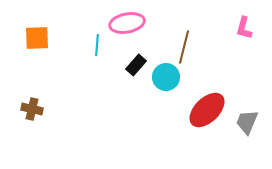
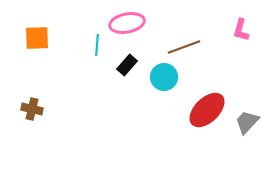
pink L-shape: moved 3 px left, 2 px down
brown line: rotated 56 degrees clockwise
black rectangle: moved 9 px left
cyan circle: moved 2 px left
gray trapezoid: rotated 20 degrees clockwise
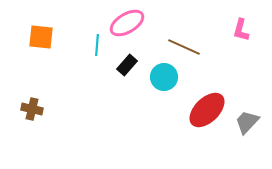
pink ellipse: rotated 20 degrees counterclockwise
orange square: moved 4 px right, 1 px up; rotated 8 degrees clockwise
brown line: rotated 44 degrees clockwise
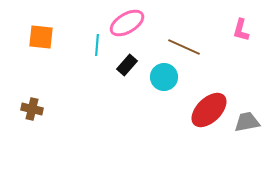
red ellipse: moved 2 px right
gray trapezoid: rotated 36 degrees clockwise
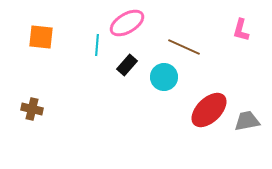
gray trapezoid: moved 1 px up
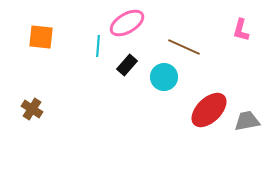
cyan line: moved 1 px right, 1 px down
brown cross: rotated 20 degrees clockwise
